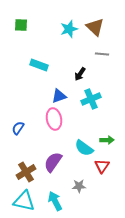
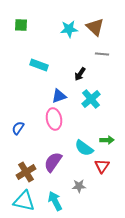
cyan star: rotated 12 degrees clockwise
cyan cross: rotated 18 degrees counterclockwise
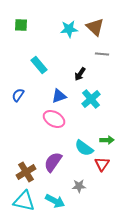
cyan rectangle: rotated 30 degrees clockwise
pink ellipse: rotated 50 degrees counterclockwise
blue semicircle: moved 33 px up
red triangle: moved 2 px up
cyan arrow: rotated 144 degrees clockwise
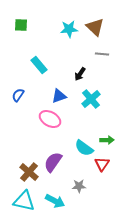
pink ellipse: moved 4 px left
brown cross: moved 3 px right; rotated 18 degrees counterclockwise
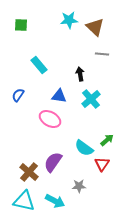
cyan star: moved 9 px up
black arrow: rotated 136 degrees clockwise
blue triangle: rotated 28 degrees clockwise
green arrow: rotated 40 degrees counterclockwise
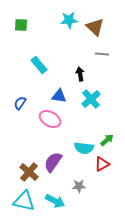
blue semicircle: moved 2 px right, 8 px down
cyan semicircle: rotated 30 degrees counterclockwise
red triangle: rotated 28 degrees clockwise
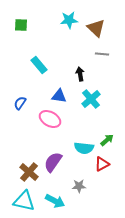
brown triangle: moved 1 px right, 1 px down
